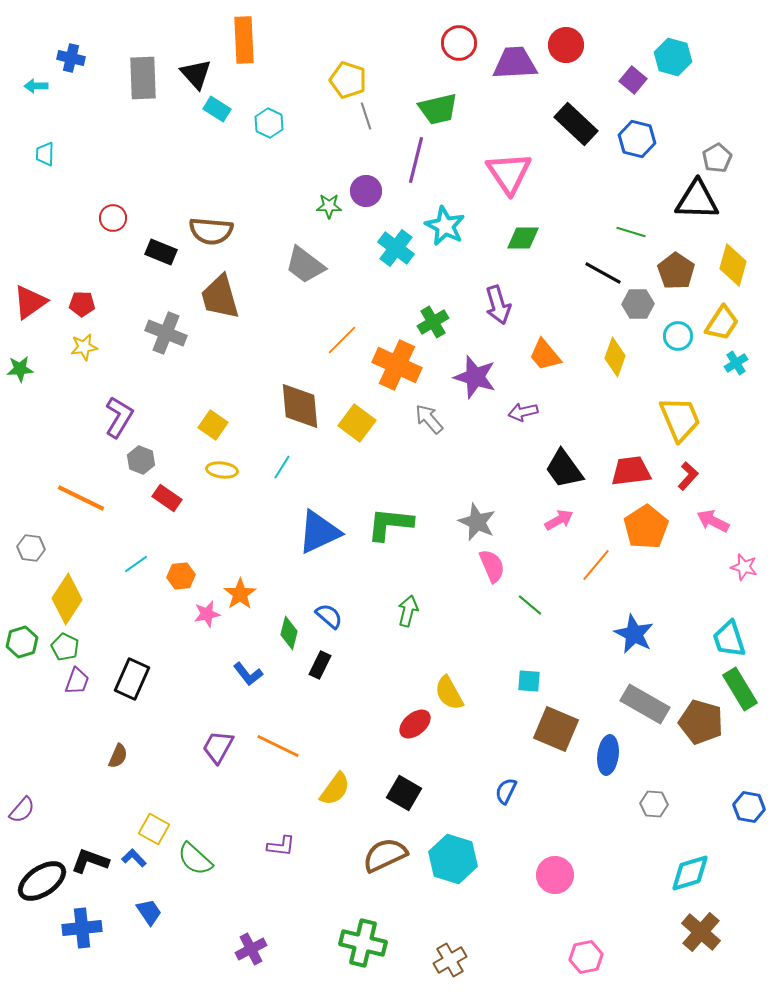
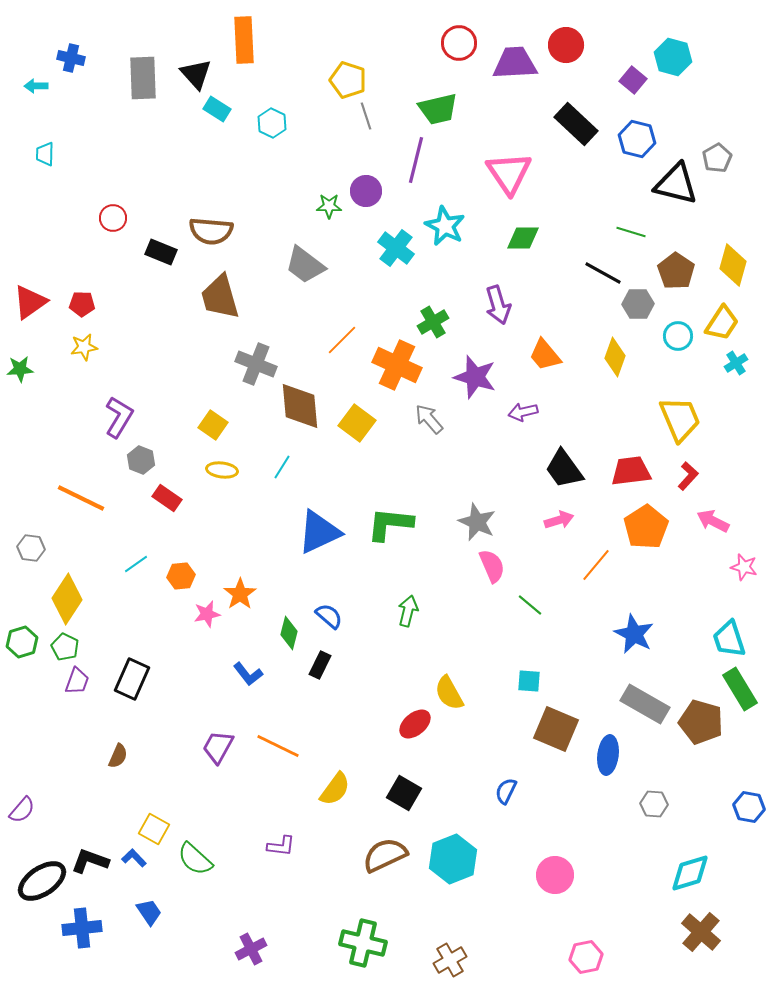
cyan hexagon at (269, 123): moved 3 px right
black triangle at (697, 200): moved 21 px left, 16 px up; rotated 12 degrees clockwise
gray cross at (166, 333): moved 90 px right, 31 px down
pink arrow at (559, 520): rotated 12 degrees clockwise
cyan hexagon at (453, 859): rotated 21 degrees clockwise
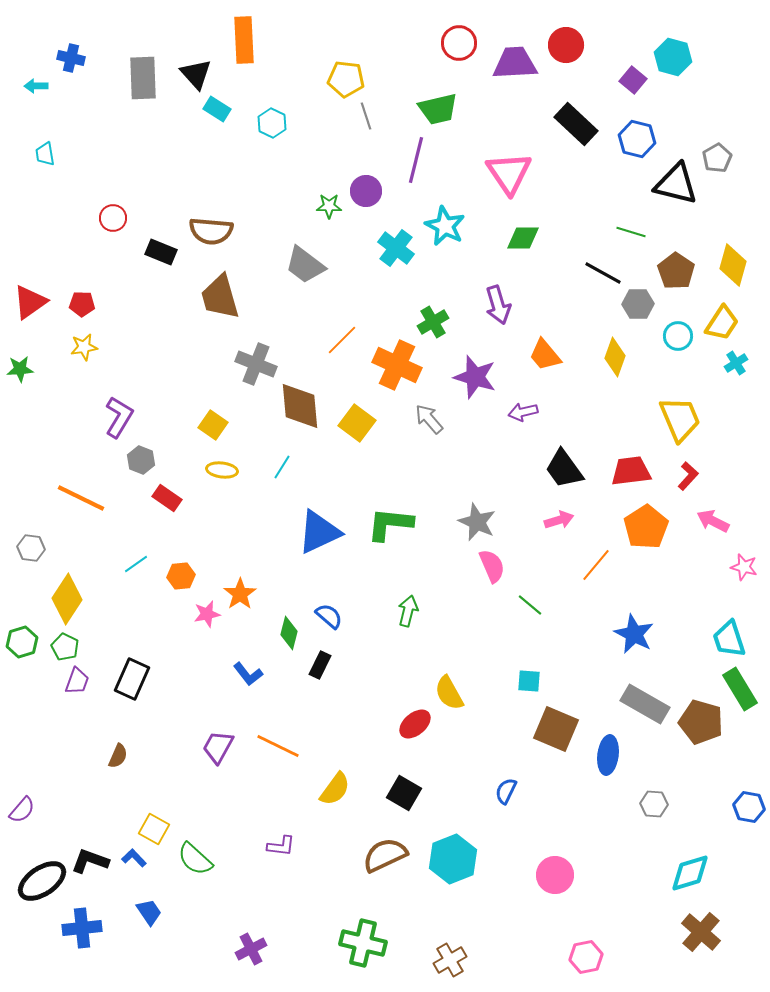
yellow pentagon at (348, 80): moved 2 px left, 1 px up; rotated 12 degrees counterclockwise
cyan trapezoid at (45, 154): rotated 10 degrees counterclockwise
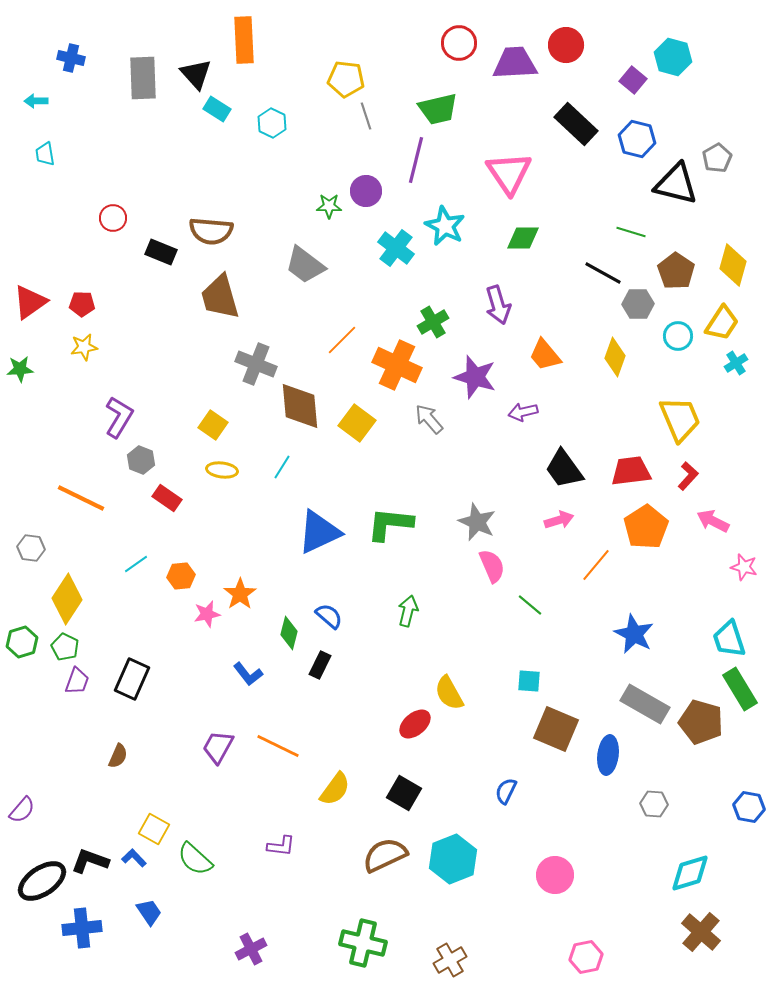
cyan arrow at (36, 86): moved 15 px down
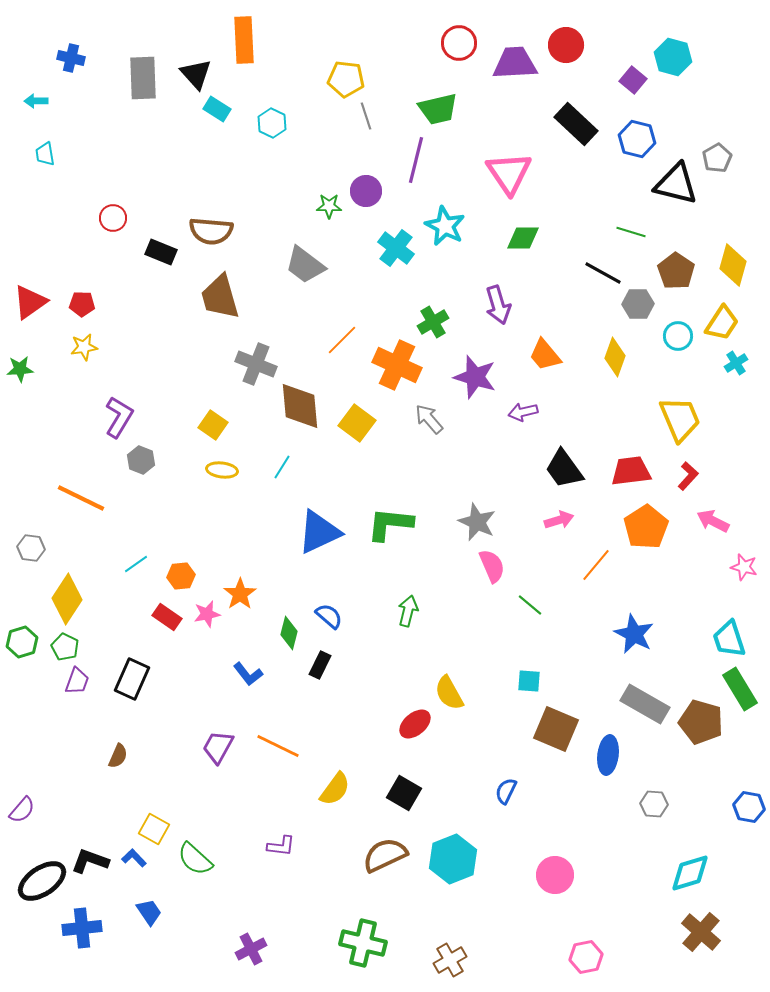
red rectangle at (167, 498): moved 119 px down
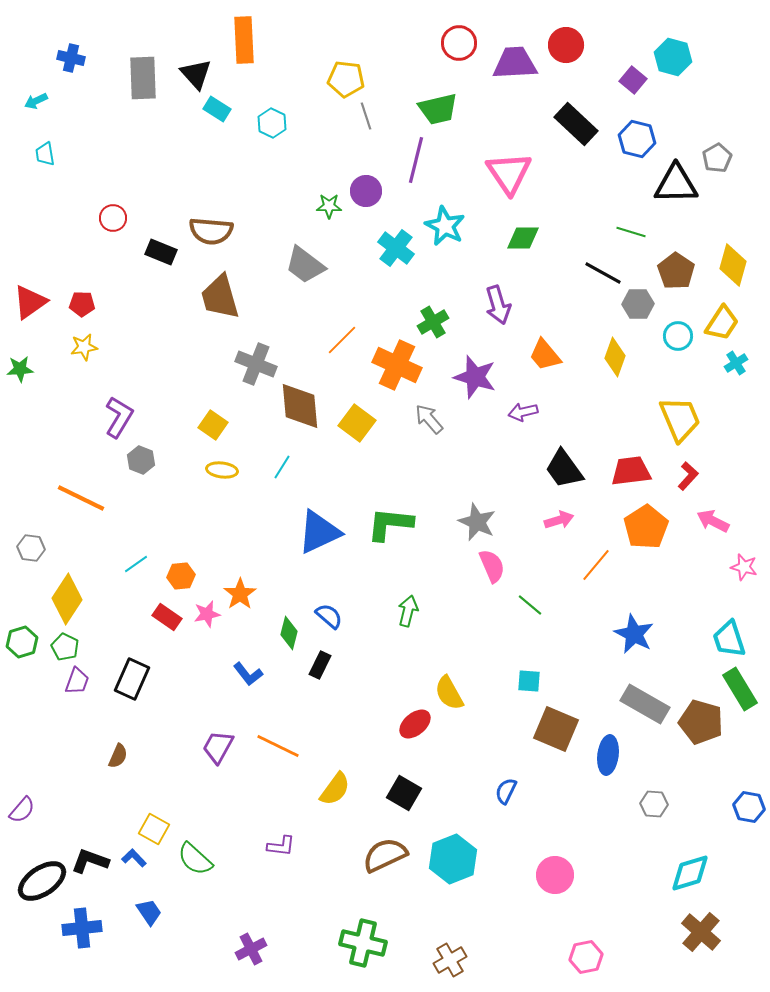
cyan arrow at (36, 101): rotated 25 degrees counterclockwise
black triangle at (676, 184): rotated 15 degrees counterclockwise
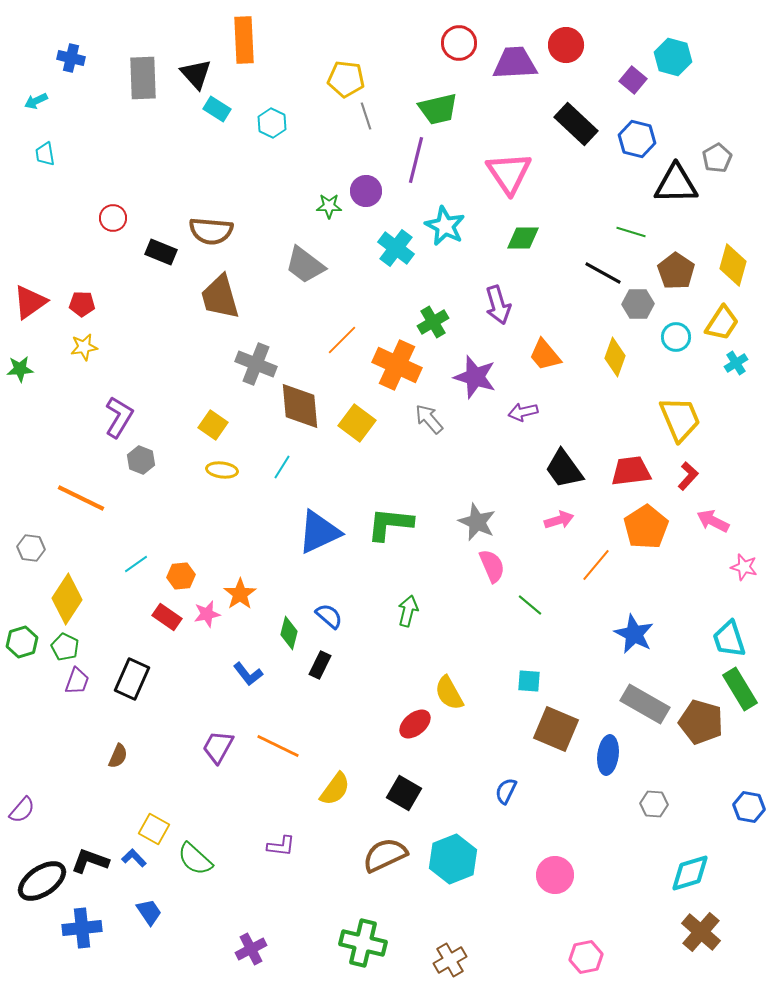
cyan circle at (678, 336): moved 2 px left, 1 px down
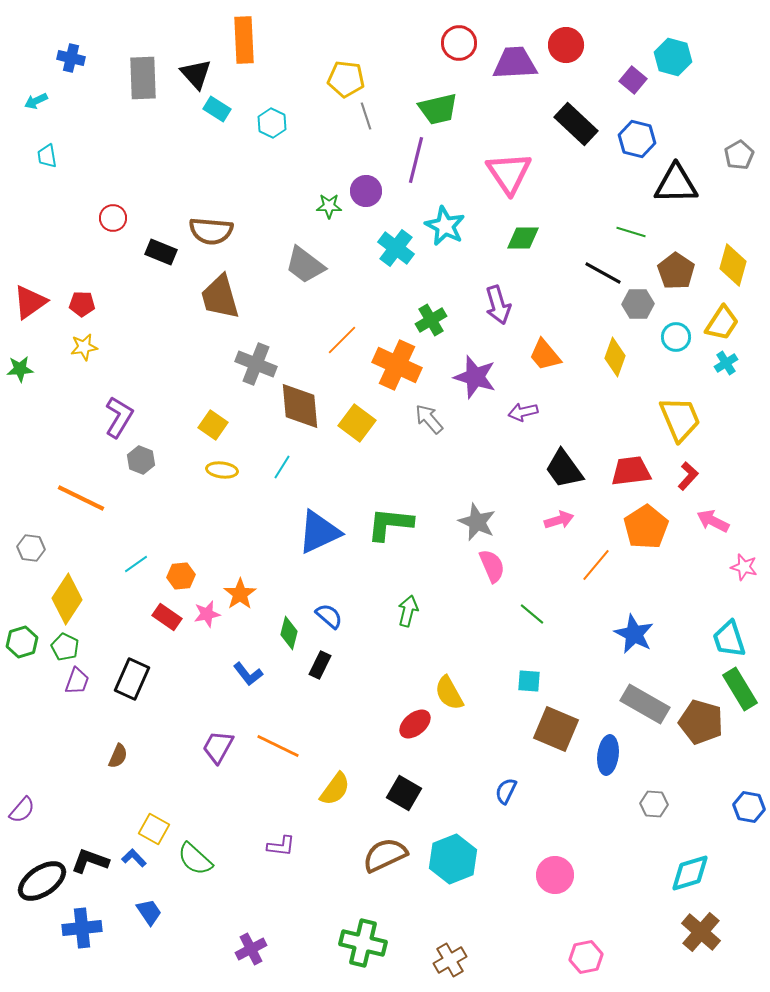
cyan trapezoid at (45, 154): moved 2 px right, 2 px down
gray pentagon at (717, 158): moved 22 px right, 3 px up
green cross at (433, 322): moved 2 px left, 2 px up
cyan cross at (736, 363): moved 10 px left
green line at (530, 605): moved 2 px right, 9 px down
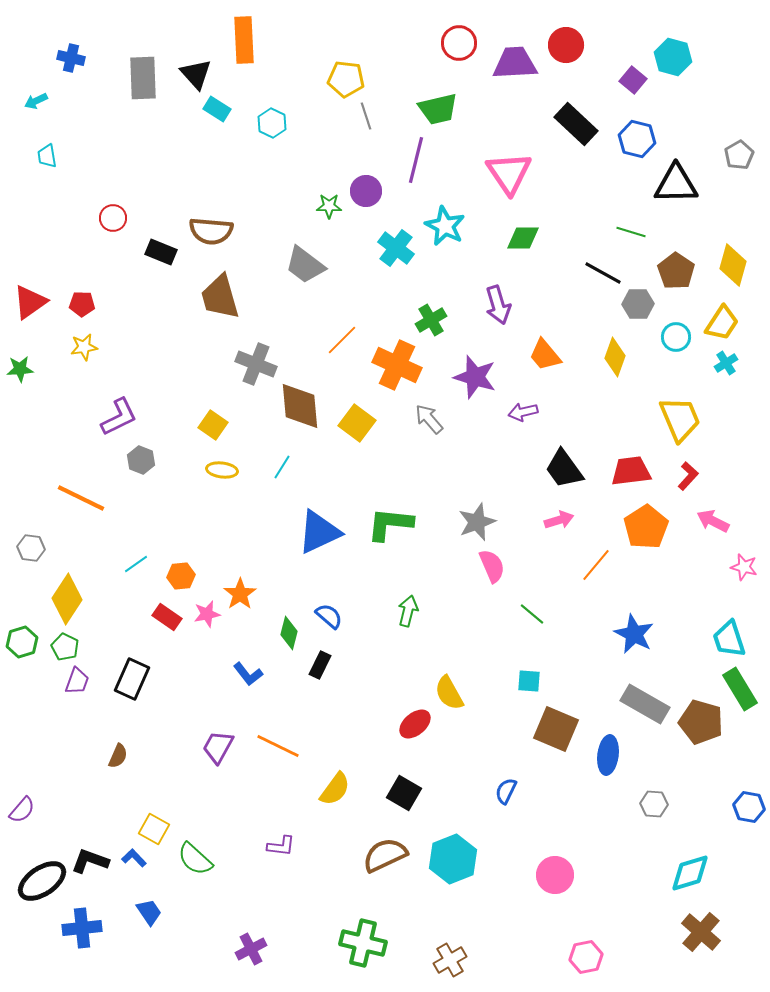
purple L-shape at (119, 417): rotated 33 degrees clockwise
gray star at (477, 522): rotated 27 degrees clockwise
